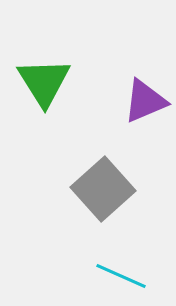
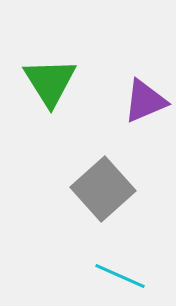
green triangle: moved 6 px right
cyan line: moved 1 px left
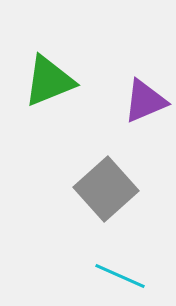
green triangle: moved 1 px left, 1 px up; rotated 40 degrees clockwise
gray square: moved 3 px right
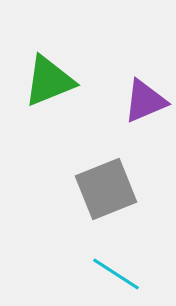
gray square: rotated 20 degrees clockwise
cyan line: moved 4 px left, 2 px up; rotated 9 degrees clockwise
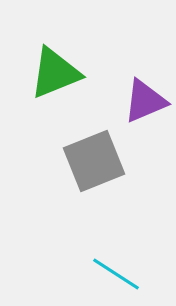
green triangle: moved 6 px right, 8 px up
gray square: moved 12 px left, 28 px up
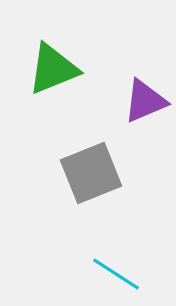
green triangle: moved 2 px left, 4 px up
gray square: moved 3 px left, 12 px down
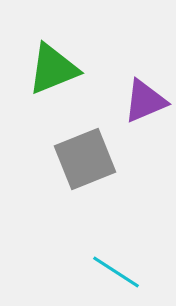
gray square: moved 6 px left, 14 px up
cyan line: moved 2 px up
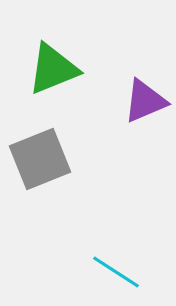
gray square: moved 45 px left
